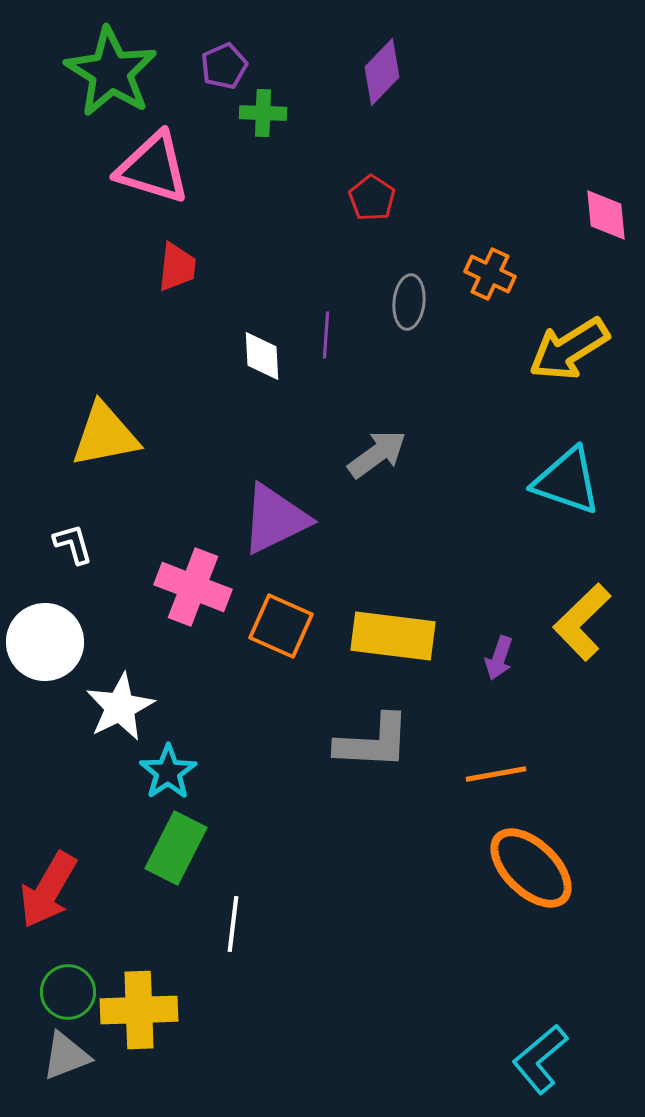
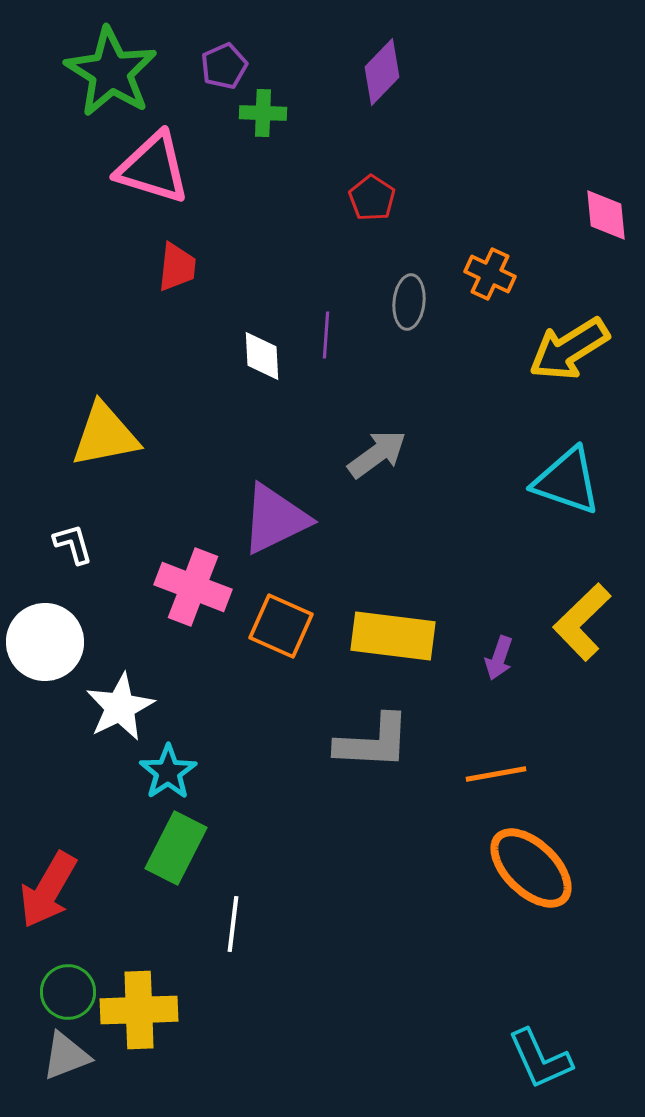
cyan L-shape: rotated 74 degrees counterclockwise
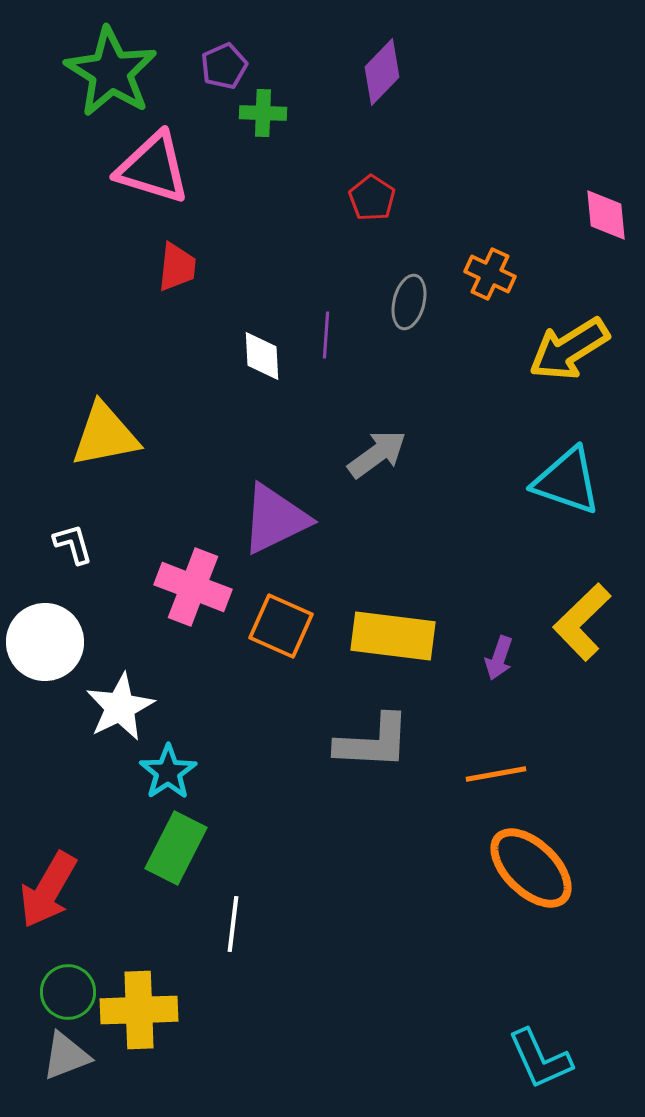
gray ellipse: rotated 8 degrees clockwise
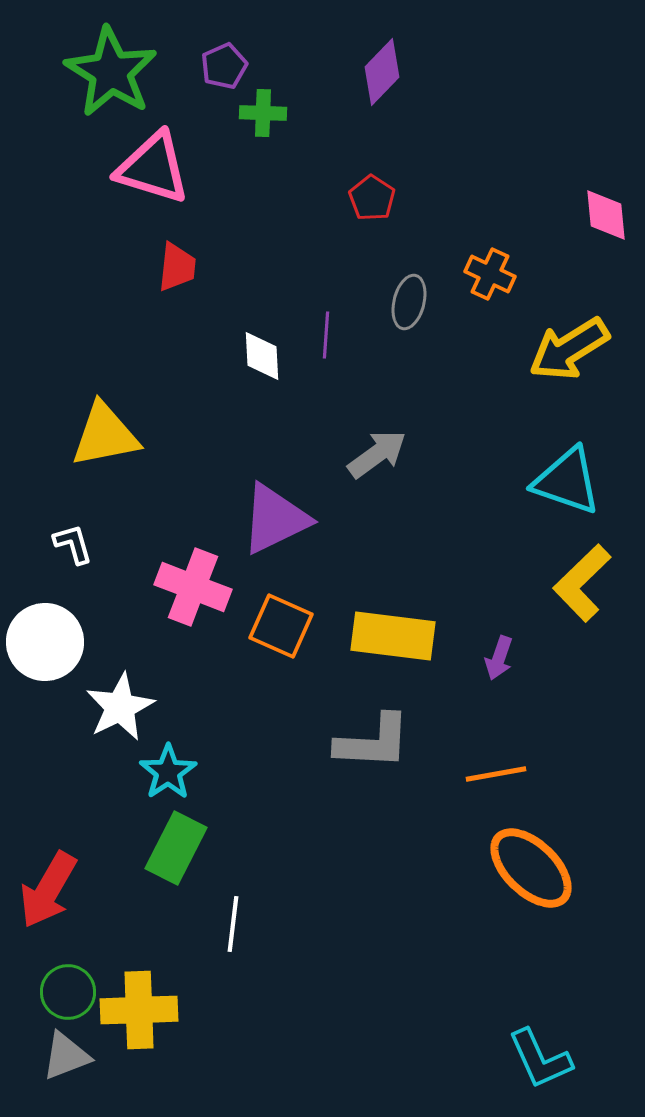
yellow L-shape: moved 39 px up
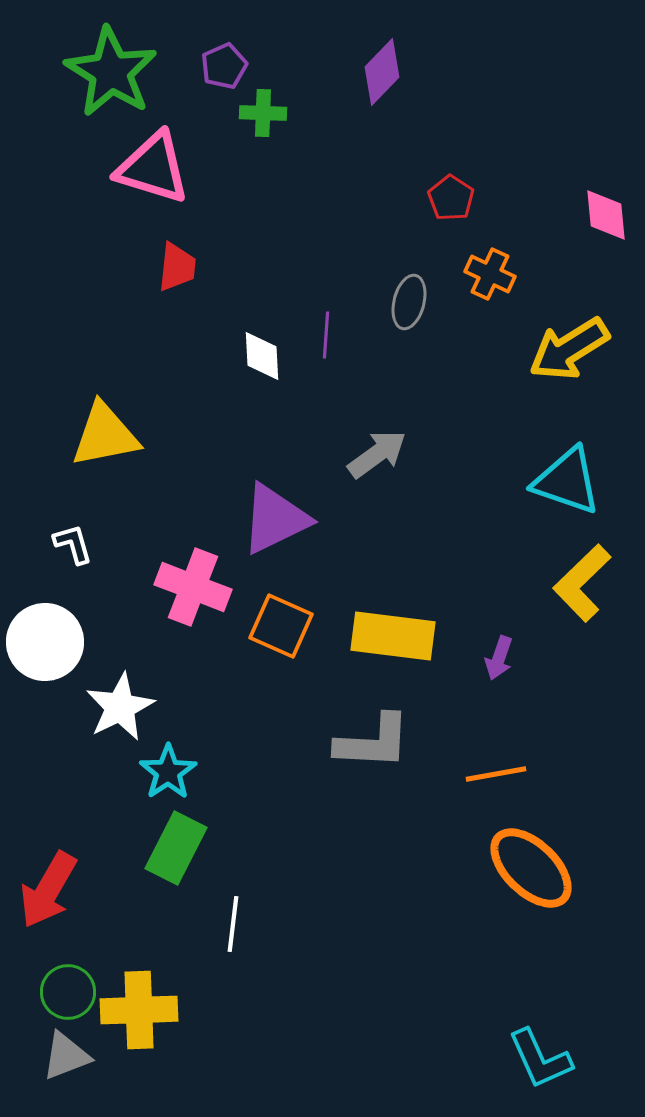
red pentagon: moved 79 px right
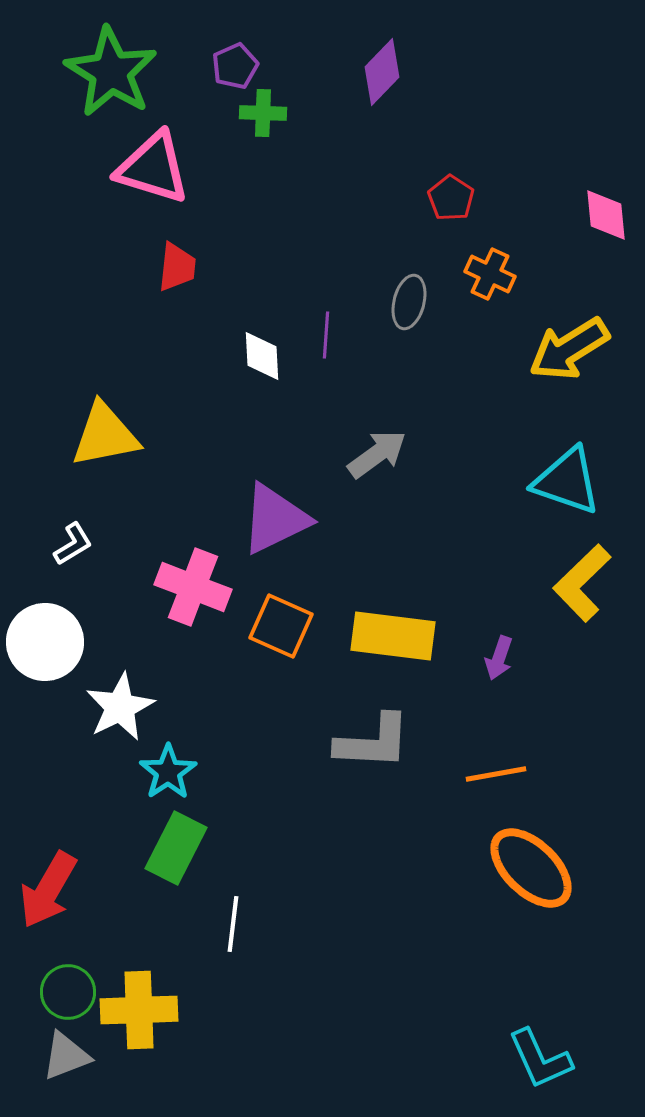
purple pentagon: moved 11 px right
white L-shape: rotated 75 degrees clockwise
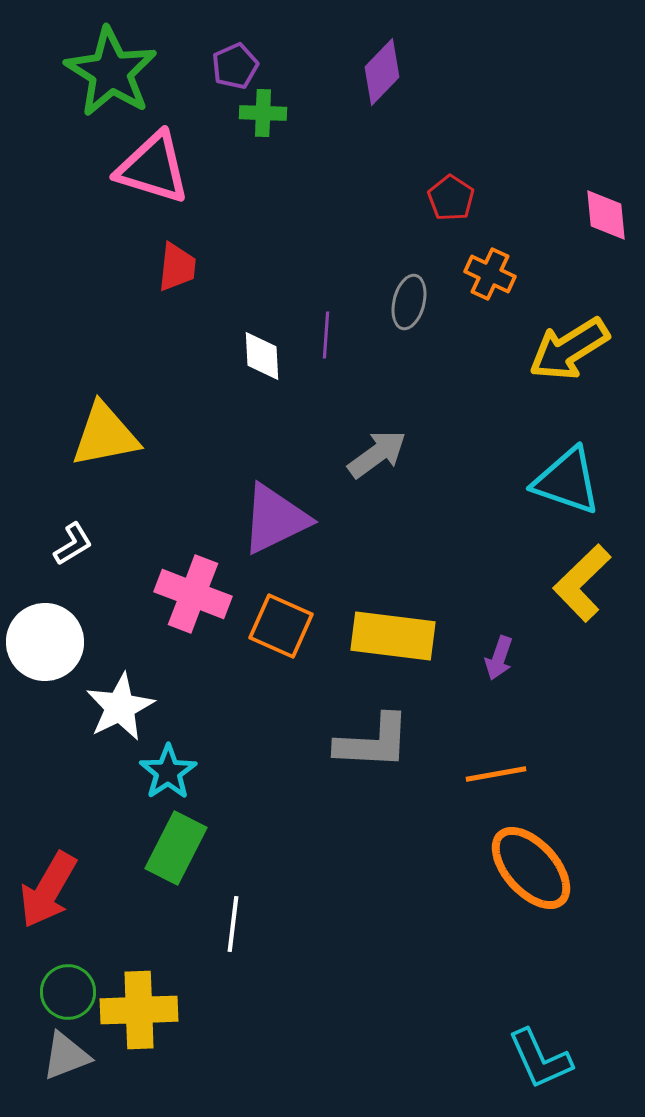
pink cross: moved 7 px down
orange ellipse: rotated 4 degrees clockwise
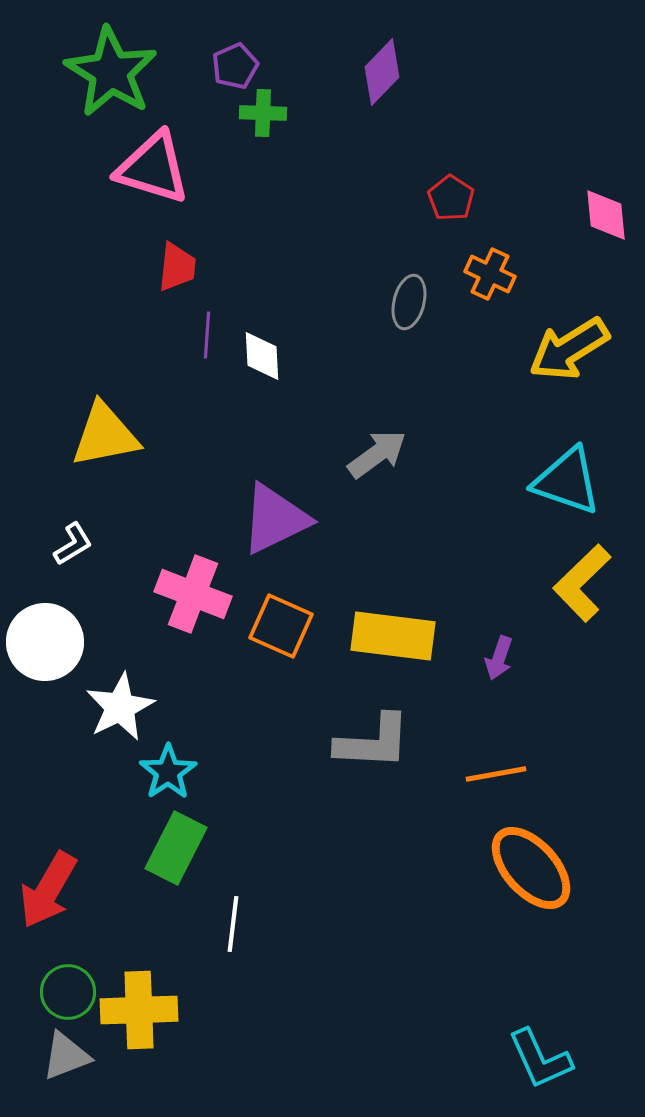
purple line: moved 119 px left
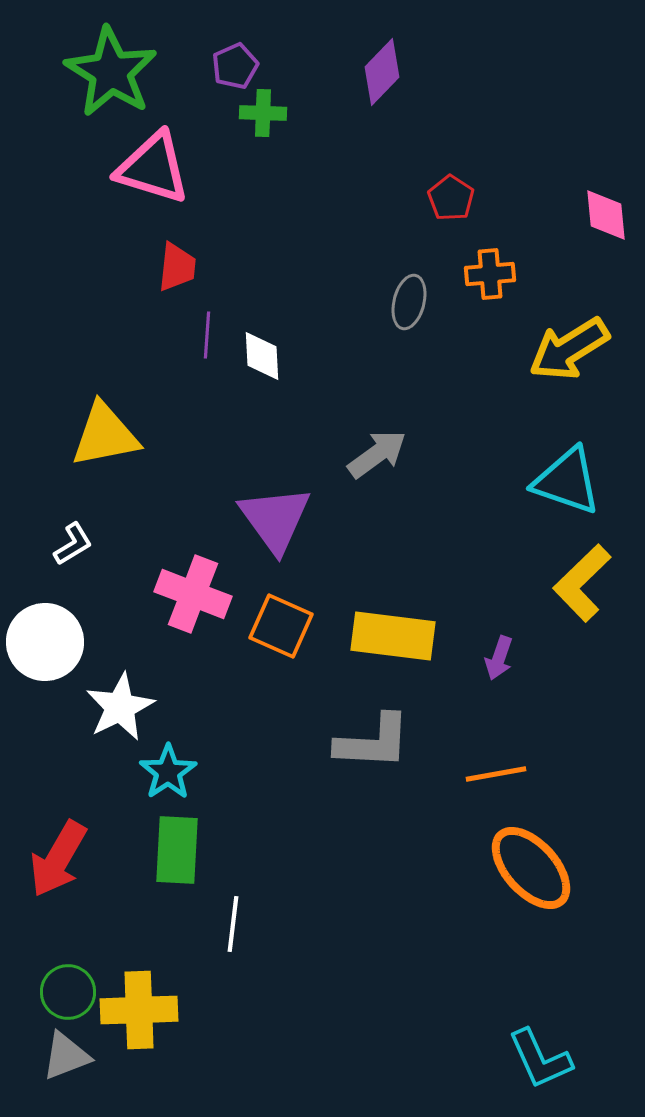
orange cross: rotated 30 degrees counterclockwise
purple triangle: rotated 40 degrees counterclockwise
green rectangle: moved 1 px right, 2 px down; rotated 24 degrees counterclockwise
red arrow: moved 10 px right, 31 px up
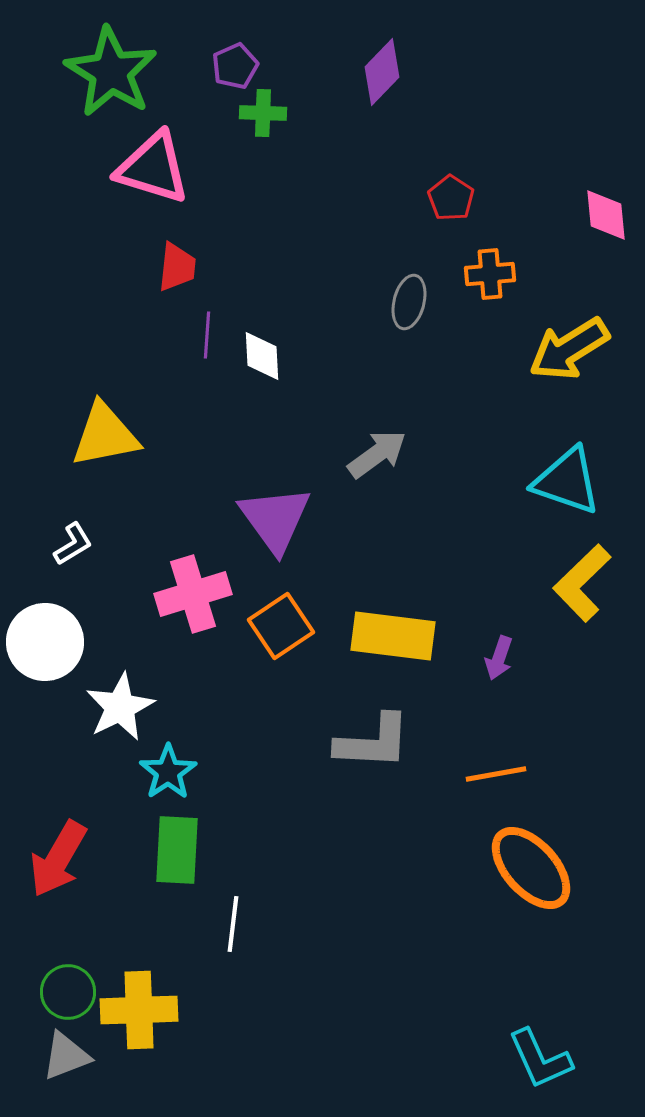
pink cross: rotated 38 degrees counterclockwise
orange square: rotated 32 degrees clockwise
